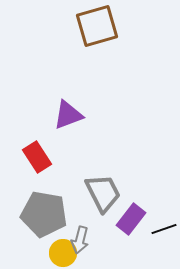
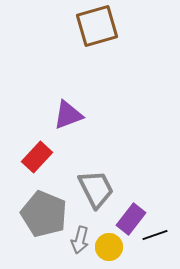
red rectangle: rotated 76 degrees clockwise
gray trapezoid: moved 7 px left, 4 px up
gray pentagon: rotated 12 degrees clockwise
black line: moved 9 px left, 6 px down
yellow circle: moved 46 px right, 6 px up
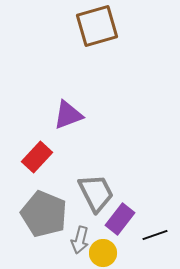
gray trapezoid: moved 4 px down
purple rectangle: moved 11 px left
yellow circle: moved 6 px left, 6 px down
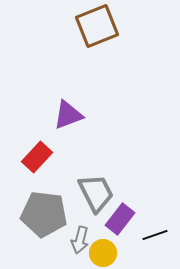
brown square: rotated 6 degrees counterclockwise
gray pentagon: rotated 15 degrees counterclockwise
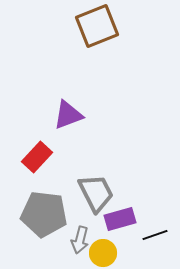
purple rectangle: rotated 36 degrees clockwise
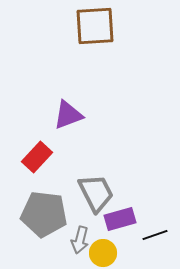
brown square: moved 2 px left; rotated 18 degrees clockwise
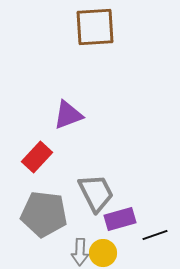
brown square: moved 1 px down
gray arrow: moved 12 px down; rotated 12 degrees counterclockwise
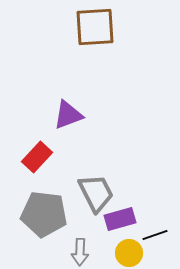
yellow circle: moved 26 px right
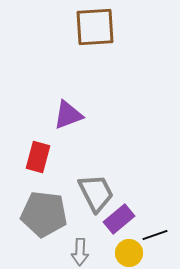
red rectangle: moved 1 px right; rotated 28 degrees counterclockwise
purple rectangle: moved 1 px left; rotated 24 degrees counterclockwise
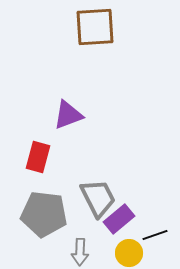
gray trapezoid: moved 2 px right, 5 px down
